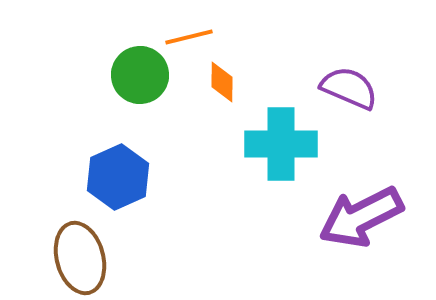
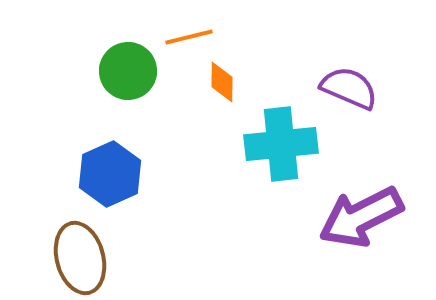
green circle: moved 12 px left, 4 px up
cyan cross: rotated 6 degrees counterclockwise
blue hexagon: moved 8 px left, 3 px up
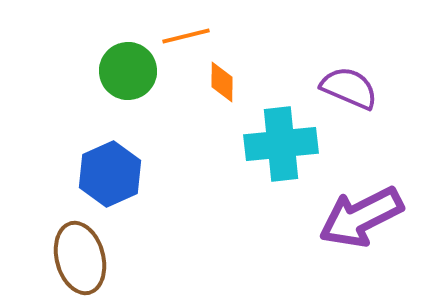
orange line: moved 3 px left, 1 px up
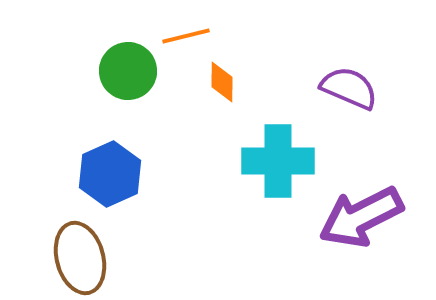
cyan cross: moved 3 px left, 17 px down; rotated 6 degrees clockwise
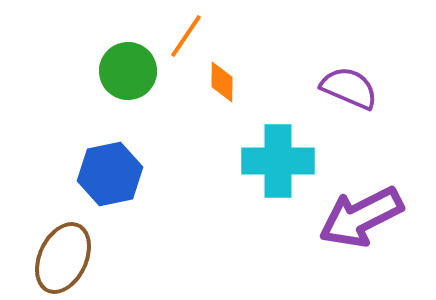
orange line: rotated 42 degrees counterclockwise
blue hexagon: rotated 12 degrees clockwise
brown ellipse: moved 17 px left; rotated 40 degrees clockwise
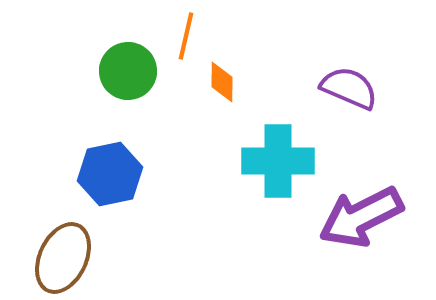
orange line: rotated 21 degrees counterclockwise
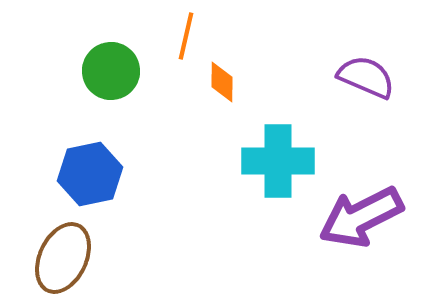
green circle: moved 17 px left
purple semicircle: moved 17 px right, 11 px up
blue hexagon: moved 20 px left
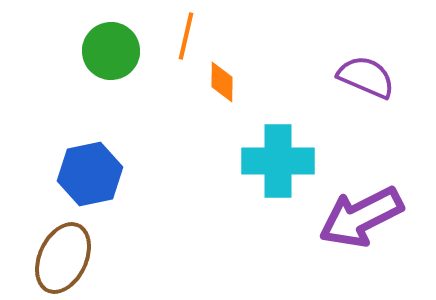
green circle: moved 20 px up
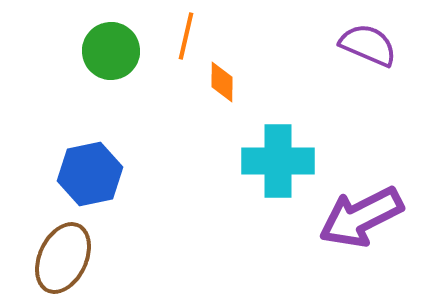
purple semicircle: moved 2 px right, 32 px up
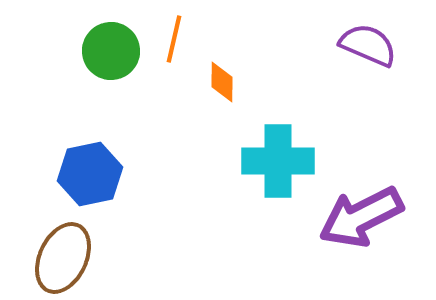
orange line: moved 12 px left, 3 px down
